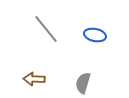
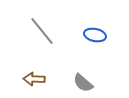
gray line: moved 4 px left, 2 px down
gray semicircle: rotated 65 degrees counterclockwise
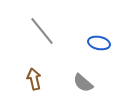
blue ellipse: moved 4 px right, 8 px down
brown arrow: rotated 75 degrees clockwise
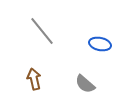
blue ellipse: moved 1 px right, 1 px down
gray semicircle: moved 2 px right, 1 px down
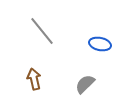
gray semicircle: rotated 95 degrees clockwise
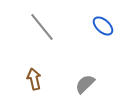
gray line: moved 4 px up
blue ellipse: moved 3 px right, 18 px up; rotated 30 degrees clockwise
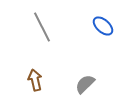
gray line: rotated 12 degrees clockwise
brown arrow: moved 1 px right, 1 px down
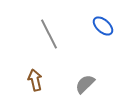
gray line: moved 7 px right, 7 px down
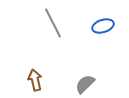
blue ellipse: rotated 60 degrees counterclockwise
gray line: moved 4 px right, 11 px up
